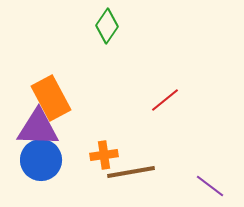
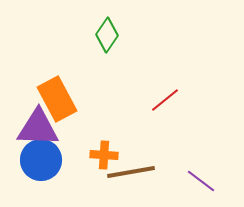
green diamond: moved 9 px down
orange rectangle: moved 6 px right, 1 px down
orange cross: rotated 12 degrees clockwise
purple line: moved 9 px left, 5 px up
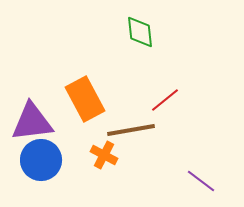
green diamond: moved 33 px right, 3 px up; rotated 40 degrees counterclockwise
orange rectangle: moved 28 px right
purple triangle: moved 6 px left, 6 px up; rotated 9 degrees counterclockwise
orange cross: rotated 24 degrees clockwise
brown line: moved 42 px up
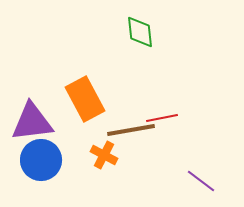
red line: moved 3 px left, 18 px down; rotated 28 degrees clockwise
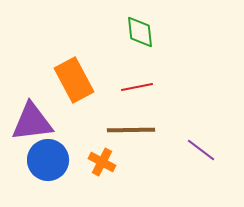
orange rectangle: moved 11 px left, 19 px up
red line: moved 25 px left, 31 px up
brown line: rotated 9 degrees clockwise
orange cross: moved 2 px left, 7 px down
blue circle: moved 7 px right
purple line: moved 31 px up
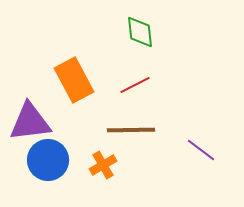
red line: moved 2 px left, 2 px up; rotated 16 degrees counterclockwise
purple triangle: moved 2 px left
orange cross: moved 1 px right, 3 px down; rotated 32 degrees clockwise
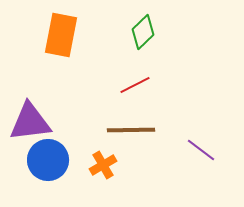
green diamond: moved 3 px right; rotated 52 degrees clockwise
orange rectangle: moved 13 px left, 45 px up; rotated 39 degrees clockwise
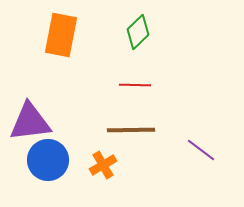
green diamond: moved 5 px left
red line: rotated 28 degrees clockwise
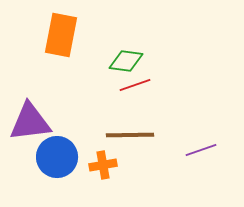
green diamond: moved 12 px left, 29 px down; rotated 52 degrees clockwise
red line: rotated 20 degrees counterclockwise
brown line: moved 1 px left, 5 px down
purple line: rotated 56 degrees counterclockwise
blue circle: moved 9 px right, 3 px up
orange cross: rotated 20 degrees clockwise
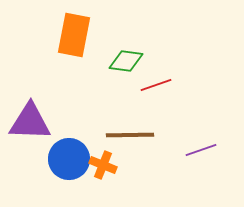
orange rectangle: moved 13 px right
red line: moved 21 px right
purple triangle: rotated 9 degrees clockwise
blue circle: moved 12 px right, 2 px down
orange cross: rotated 32 degrees clockwise
